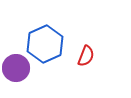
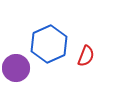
blue hexagon: moved 4 px right
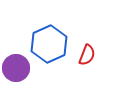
red semicircle: moved 1 px right, 1 px up
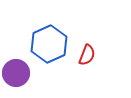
purple circle: moved 5 px down
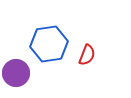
blue hexagon: rotated 15 degrees clockwise
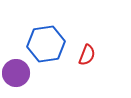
blue hexagon: moved 3 px left
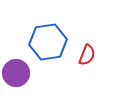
blue hexagon: moved 2 px right, 2 px up
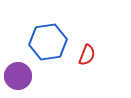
purple circle: moved 2 px right, 3 px down
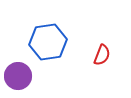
red semicircle: moved 15 px right
